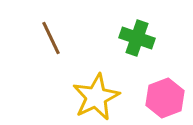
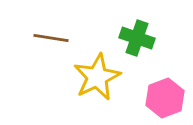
brown line: rotated 56 degrees counterclockwise
yellow star: moved 1 px right, 20 px up
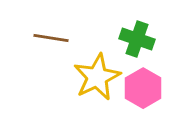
green cross: moved 1 px down
pink hexagon: moved 22 px left, 10 px up; rotated 9 degrees counterclockwise
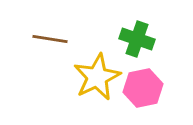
brown line: moved 1 px left, 1 px down
pink hexagon: rotated 18 degrees clockwise
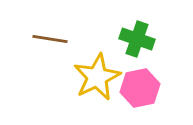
pink hexagon: moved 3 px left
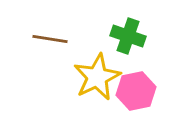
green cross: moved 9 px left, 3 px up
pink hexagon: moved 4 px left, 3 px down
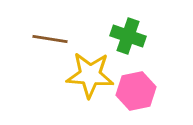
yellow star: moved 7 px left, 2 px up; rotated 30 degrees clockwise
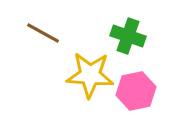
brown line: moved 7 px left, 6 px up; rotated 20 degrees clockwise
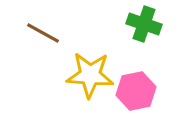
green cross: moved 16 px right, 12 px up
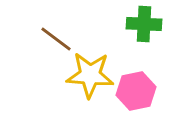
green cross: rotated 16 degrees counterclockwise
brown line: moved 13 px right, 6 px down; rotated 8 degrees clockwise
